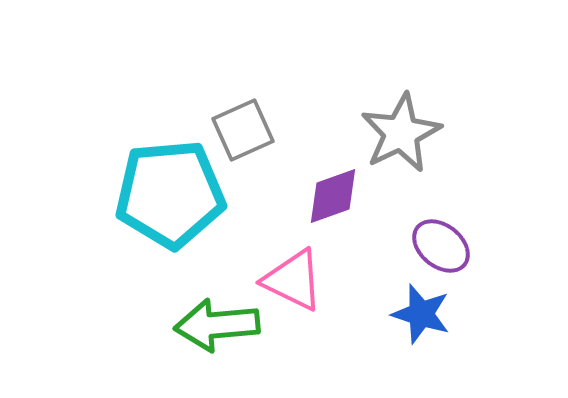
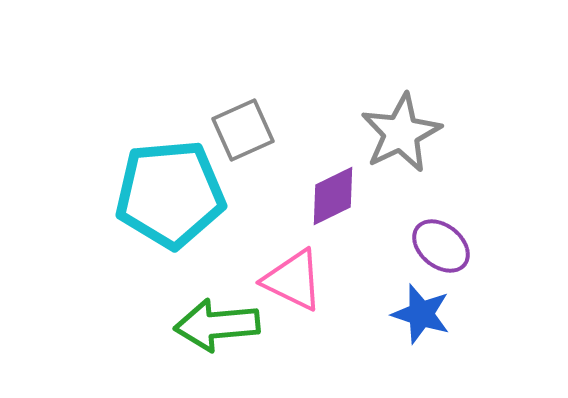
purple diamond: rotated 6 degrees counterclockwise
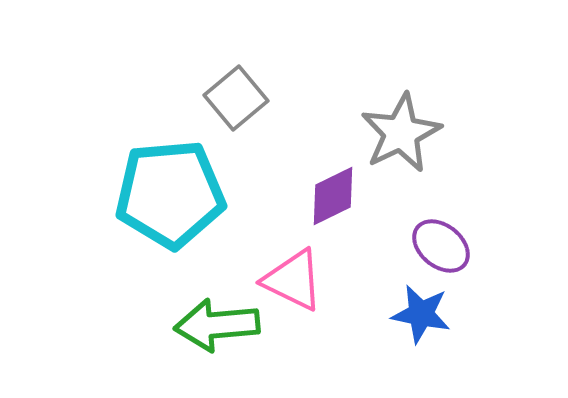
gray square: moved 7 px left, 32 px up; rotated 16 degrees counterclockwise
blue star: rotated 6 degrees counterclockwise
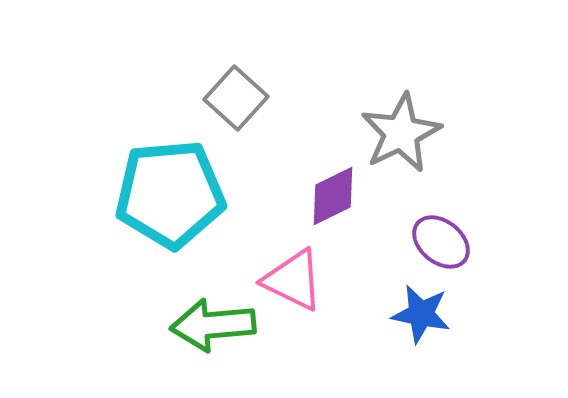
gray square: rotated 8 degrees counterclockwise
purple ellipse: moved 4 px up
green arrow: moved 4 px left
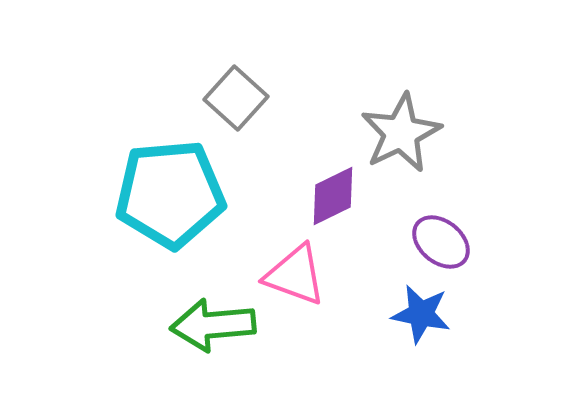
pink triangle: moved 2 px right, 5 px up; rotated 6 degrees counterclockwise
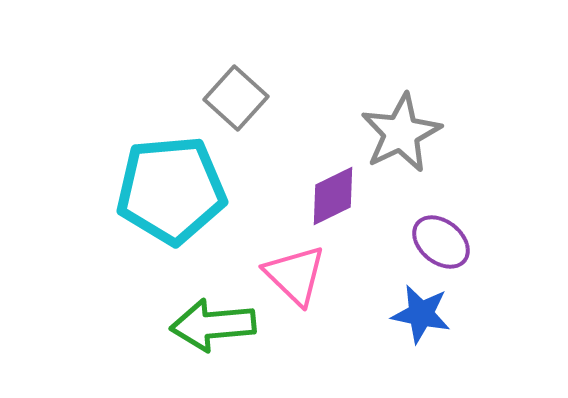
cyan pentagon: moved 1 px right, 4 px up
pink triangle: rotated 24 degrees clockwise
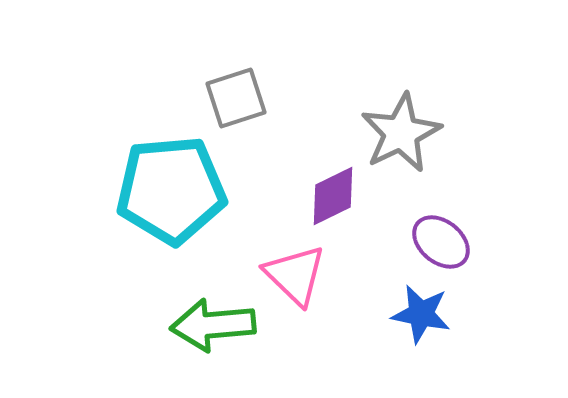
gray square: rotated 30 degrees clockwise
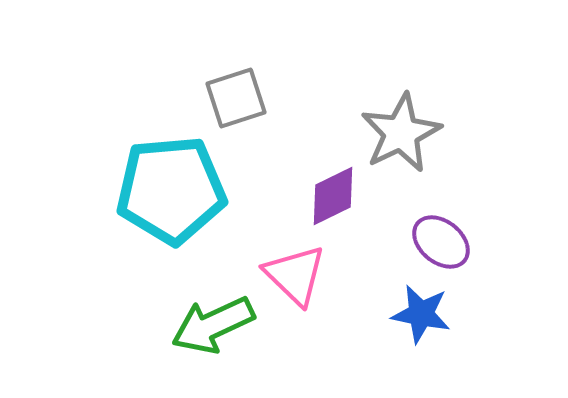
green arrow: rotated 20 degrees counterclockwise
